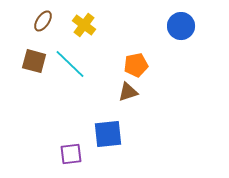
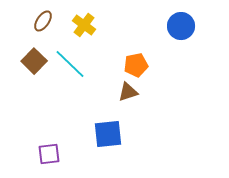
brown square: rotated 30 degrees clockwise
purple square: moved 22 px left
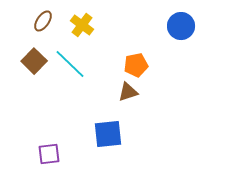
yellow cross: moved 2 px left
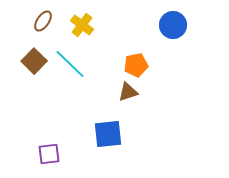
blue circle: moved 8 px left, 1 px up
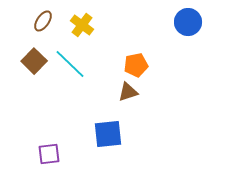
blue circle: moved 15 px right, 3 px up
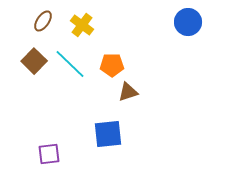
orange pentagon: moved 24 px left; rotated 10 degrees clockwise
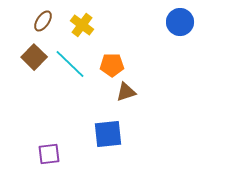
blue circle: moved 8 px left
brown square: moved 4 px up
brown triangle: moved 2 px left
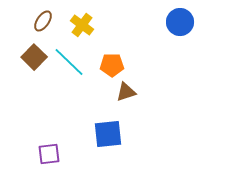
cyan line: moved 1 px left, 2 px up
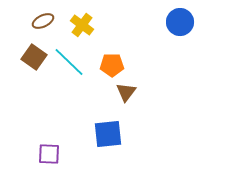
brown ellipse: rotated 30 degrees clockwise
brown square: rotated 10 degrees counterclockwise
brown triangle: rotated 35 degrees counterclockwise
purple square: rotated 10 degrees clockwise
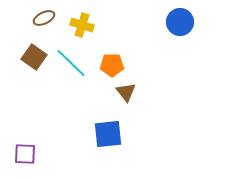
brown ellipse: moved 1 px right, 3 px up
yellow cross: rotated 20 degrees counterclockwise
cyan line: moved 2 px right, 1 px down
brown triangle: rotated 15 degrees counterclockwise
purple square: moved 24 px left
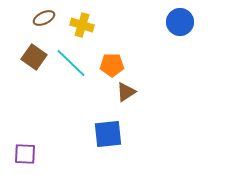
brown triangle: rotated 35 degrees clockwise
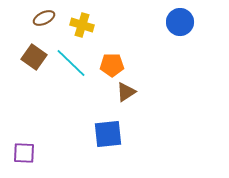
purple square: moved 1 px left, 1 px up
